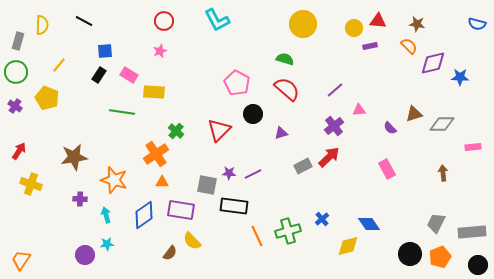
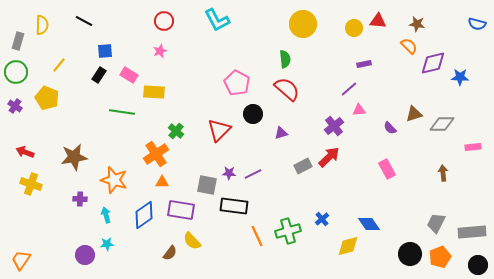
purple rectangle at (370, 46): moved 6 px left, 18 px down
green semicircle at (285, 59): rotated 66 degrees clockwise
purple line at (335, 90): moved 14 px right, 1 px up
red arrow at (19, 151): moved 6 px right, 1 px down; rotated 102 degrees counterclockwise
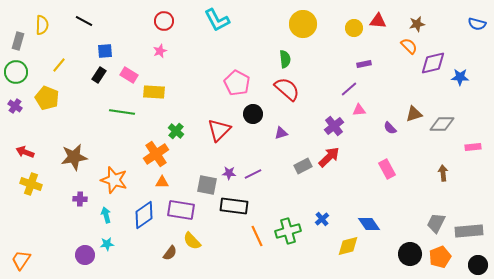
brown star at (417, 24): rotated 21 degrees counterclockwise
gray rectangle at (472, 232): moved 3 px left, 1 px up
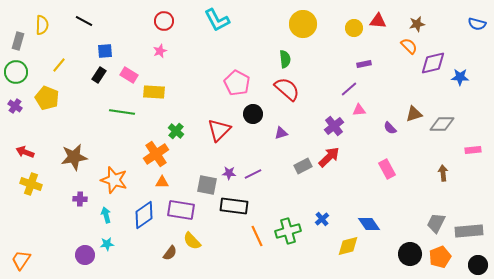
pink rectangle at (473, 147): moved 3 px down
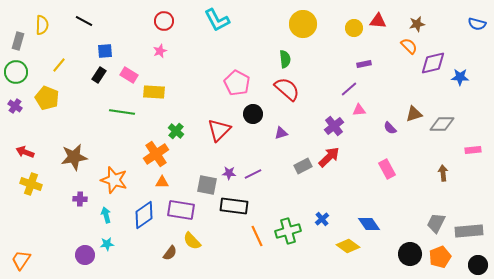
yellow diamond at (348, 246): rotated 50 degrees clockwise
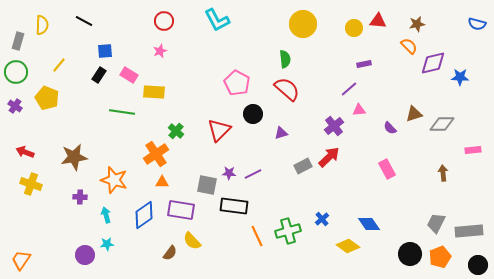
purple cross at (80, 199): moved 2 px up
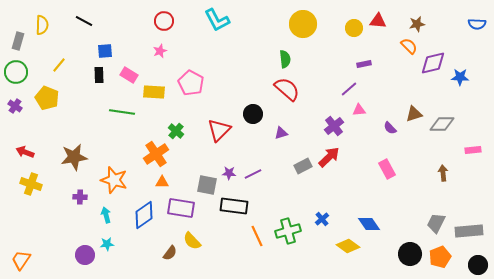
blue semicircle at (477, 24): rotated 12 degrees counterclockwise
black rectangle at (99, 75): rotated 35 degrees counterclockwise
pink pentagon at (237, 83): moved 46 px left
purple rectangle at (181, 210): moved 2 px up
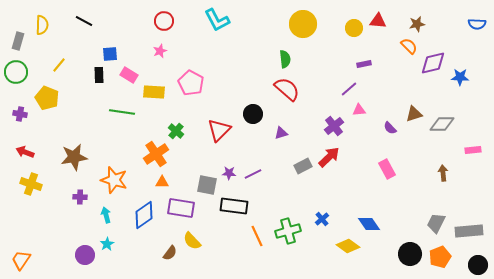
blue square at (105, 51): moved 5 px right, 3 px down
purple cross at (15, 106): moved 5 px right, 8 px down; rotated 24 degrees counterclockwise
cyan star at (107, 244): rotated 24 degrees counterclockwise
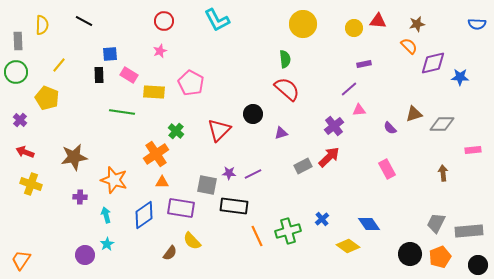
gray rectangle at (18, 41): rotated 18 degrees counterclockwise
purple cross at (20, 114): moved 6 px down; rotated 32 degrees clockwise
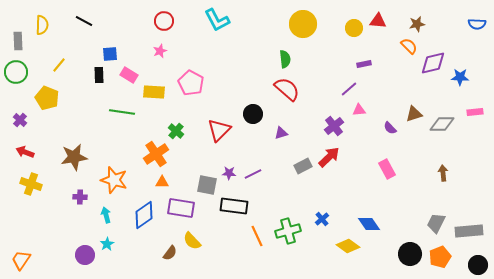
pink rectangle at (473, 150): moved 2 px right, 38 px up
